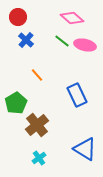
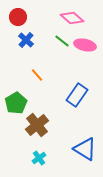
blue rectangle: rotated 60 degrees clockwise
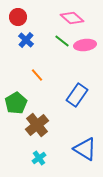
pink ellipse: rotated 20 degrees counterclockwise
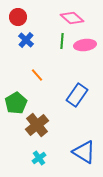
green line: rotated 56 degrees clockwise
blue triangle: moved 1 px left, 3 px down
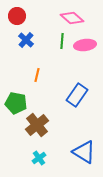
red circle: moved 1 px left, 1 px up
orange line: rotated 56 degrees clockwise
green pentagon: rotated 30 degrees counterclockwise
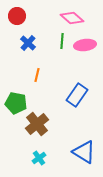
blue cross: moved 2 px right, 3 px down
brown cross: moved 1 px up
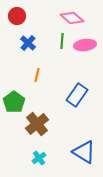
green pentagon: moved 2 px left, 1 px up; rotated 25 degrees clockwise
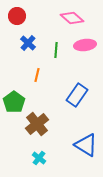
green line: moved 6 px left, 9 px down
blue triangle: moved 2 px right, 7 px up
cyan cross: rotated 16 degrees counterclockwise
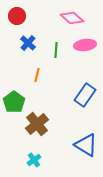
blue rectangle: moved 8 px right
cyan cross: moved 5 px left, 2 px down; rotated 16 degrees clockwise
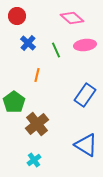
green line: rotated 28 degrees counterclockwise
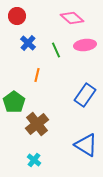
cyan cross: rotated 16 degrees counterclockwise
